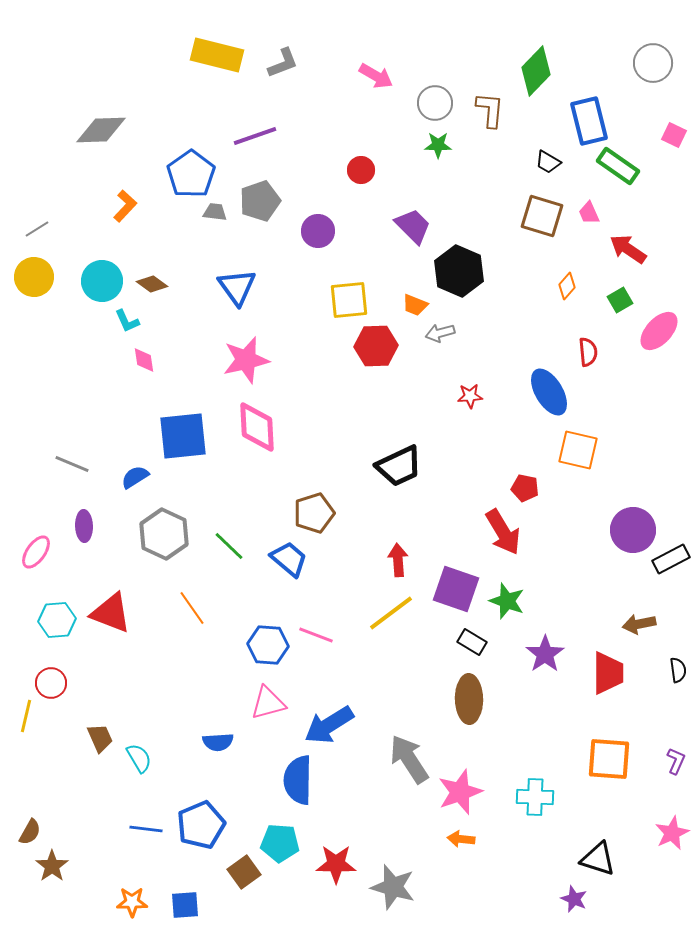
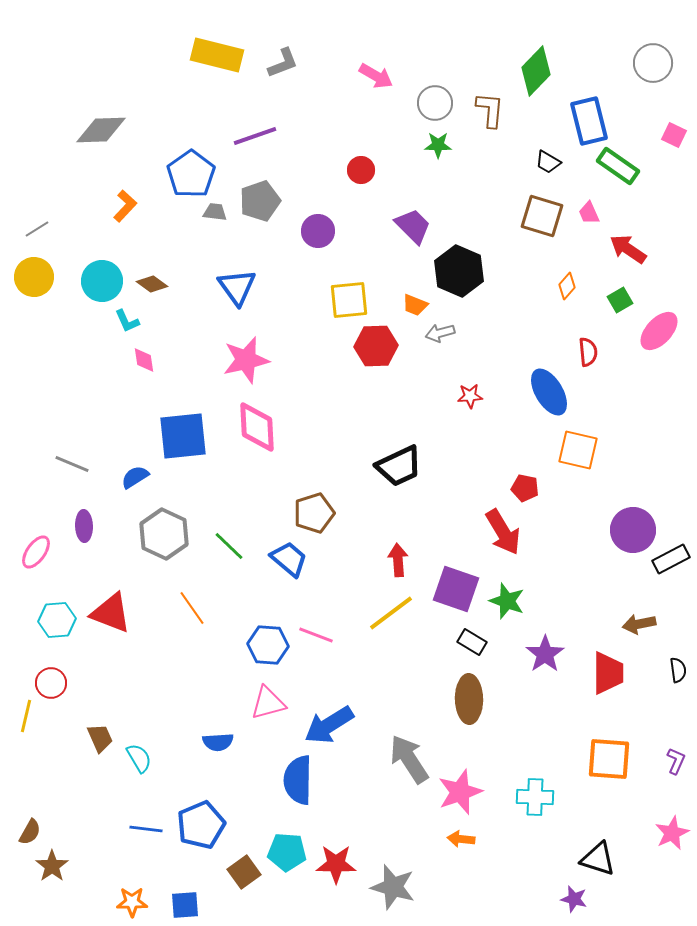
cyan pentagon at (280, 843): moved 7 px right, 9 px down
purple star at (574, 899): rotated 8 degrees counterclockwise
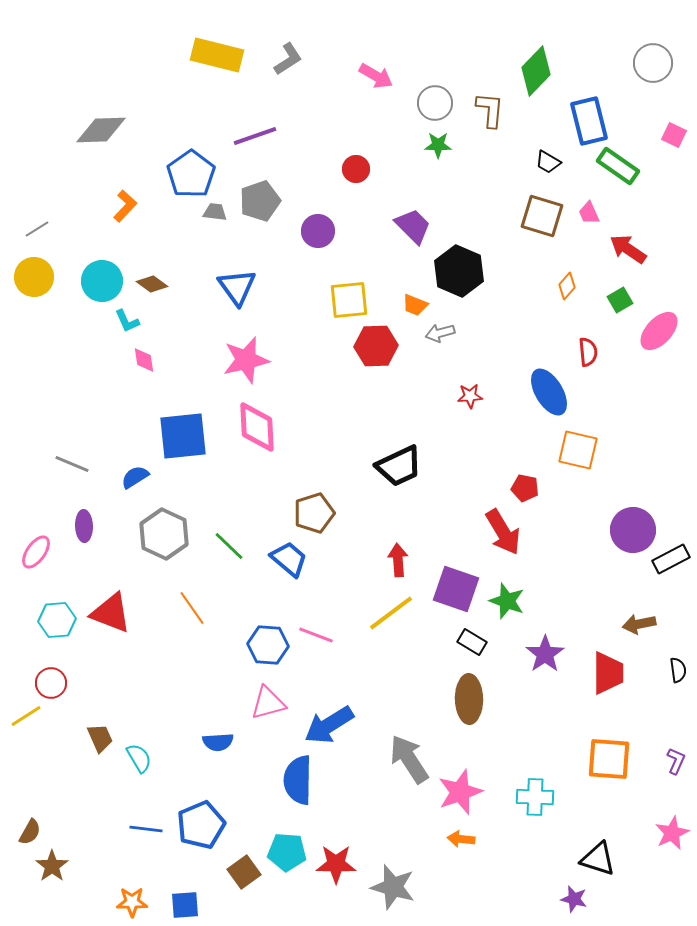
gray L-shape at (283, 63): moved 5 px right, 4 px up; rotated 12 degrees counterclockwise
red circle at (361, 170): moved 5 px left, 1 px up
yellow line at (26, 716): rotated 44 degrees clockwise
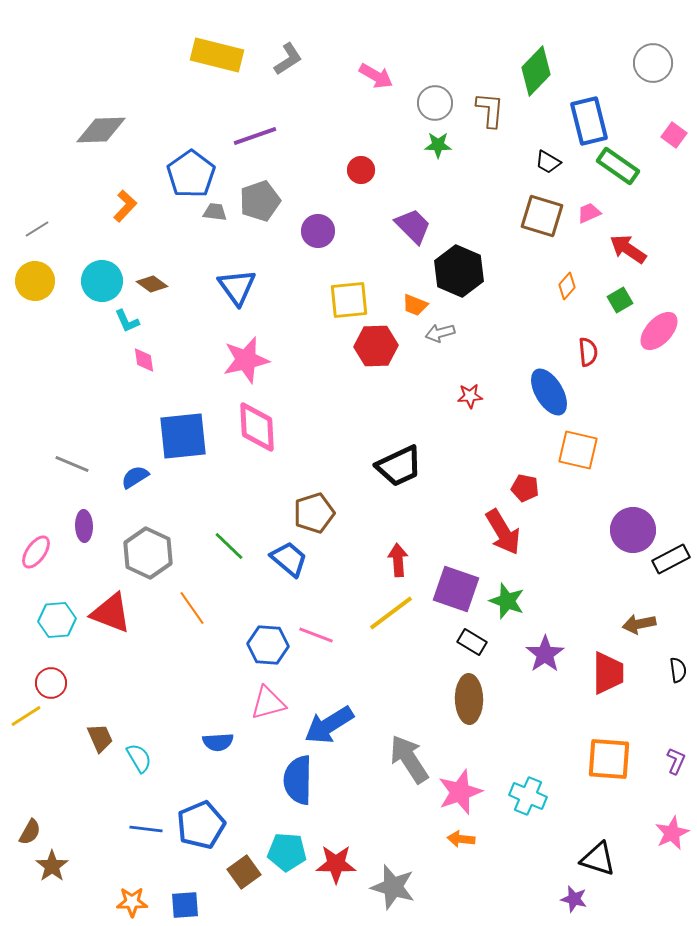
pink square at (674, 135): rotated 10 degrees clockwise
red circle at (356, 169): moved 5 px right, 1 px down
pink trapezoid at (589, 213): rotated 90 degrees clockwise
yellow circle at (34, 277): moved 1 px right, 4 px down
gray hexagon at (164, 534): moved 16 px left, 19 px down
cyan cross at (535, 797): moved 7 px left, 1 px up; rotated 21 degrees clockwise
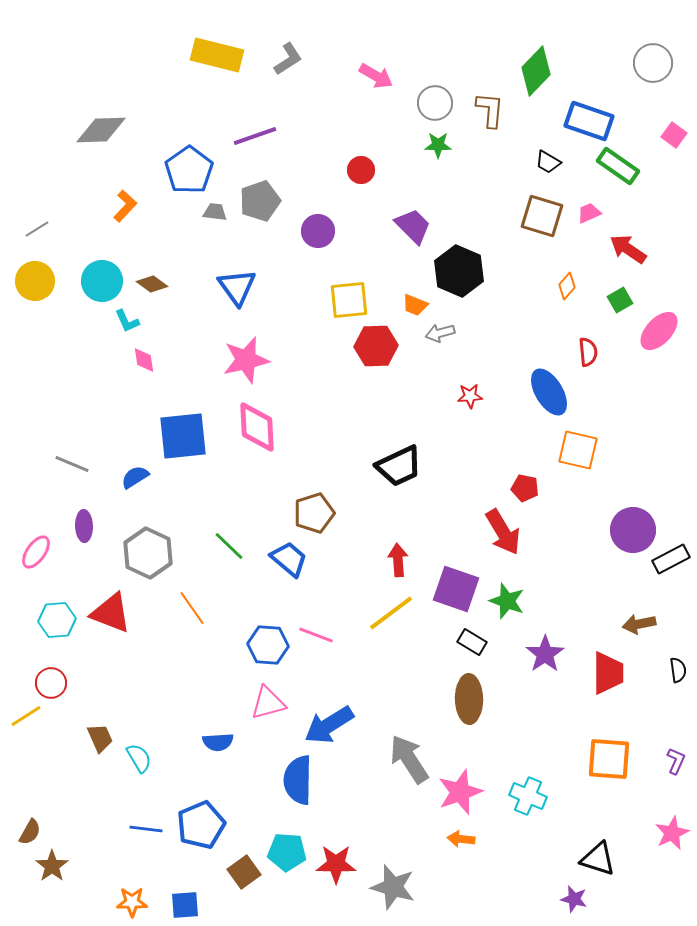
blue rectangle at (589, 121): rotated 57 degrees counterclockwise
blue pentagon at (191, 174): moved 2 px left, 4 px up
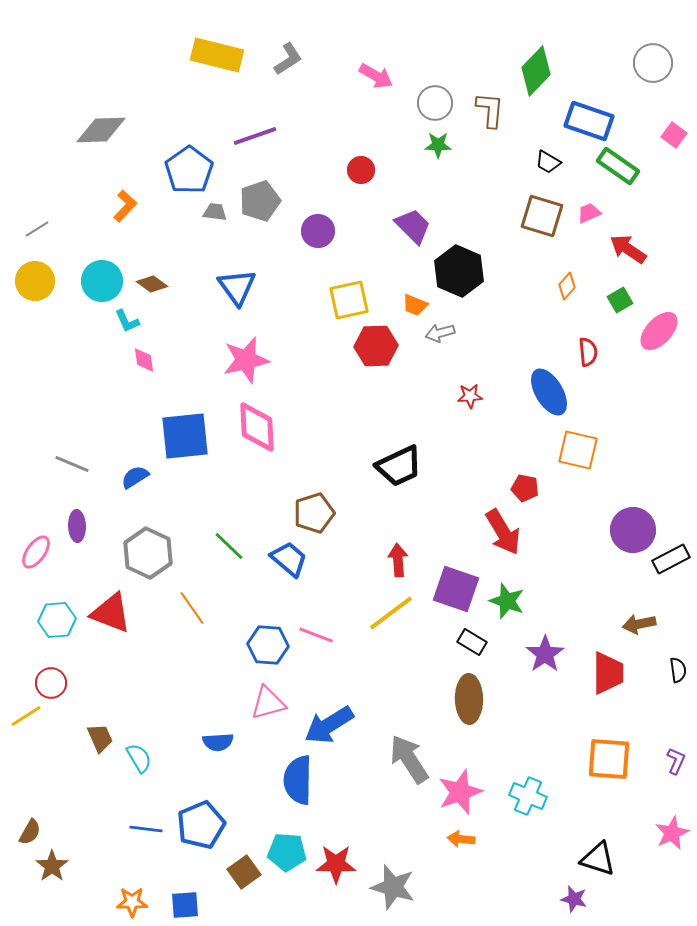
yellow square at (349, 300): rotated 6 degrees counterclockwise
blue square at (183, 436): moved 2 px right
purple ellipse at (84, 526): moved 7 px left
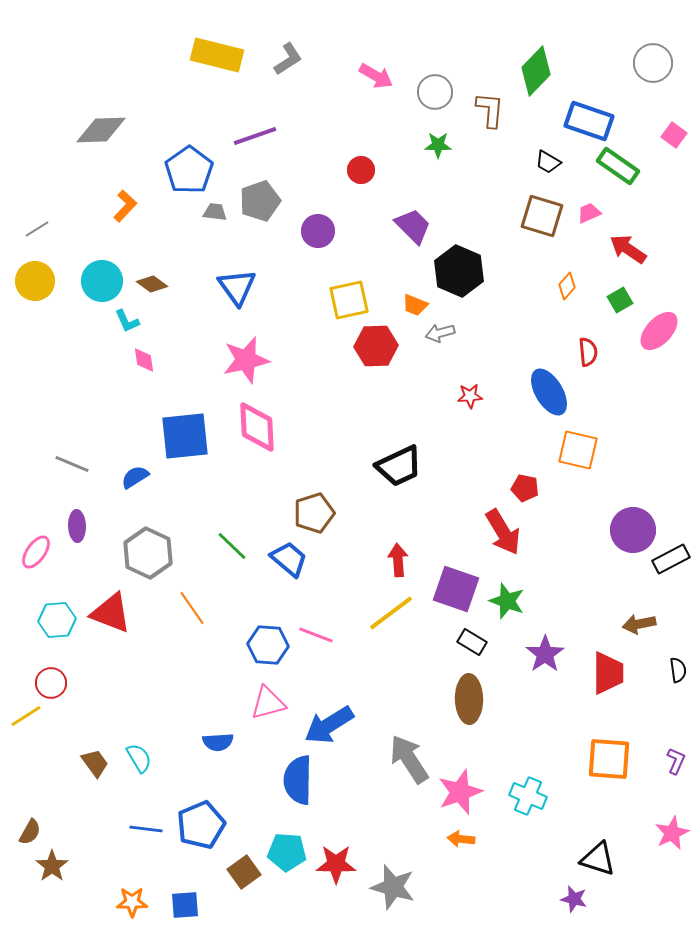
gray circle at (435, 103): moved 11 px up
green line at (229, 546): moved 3 px right
brown trapezoid at (100, 738): moved 5 px left, 25 px down; rotated 12 degrees counterclockwise
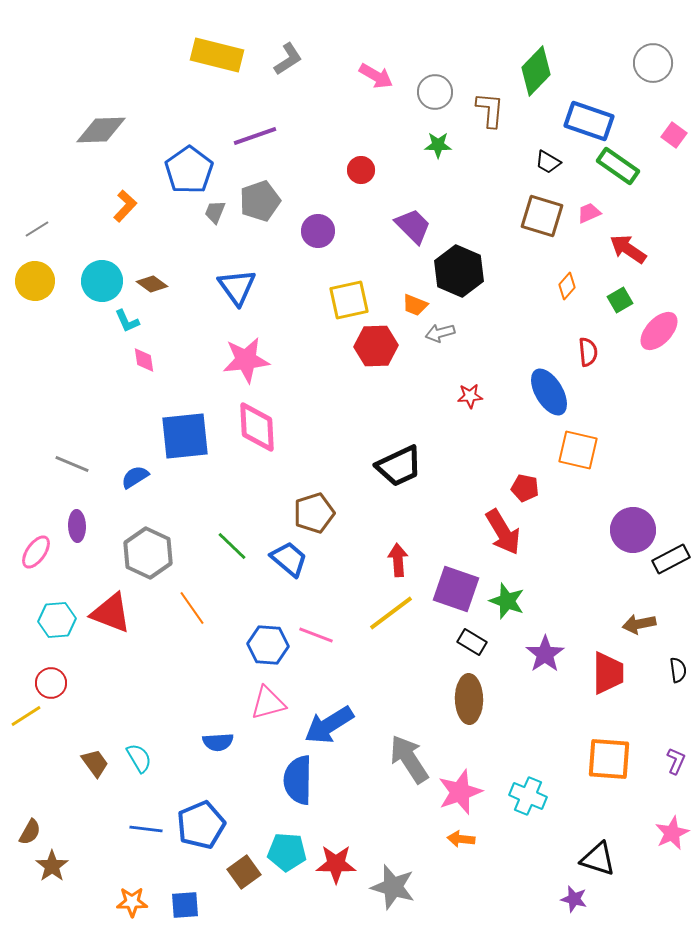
gray trapezoid at (215, 212): rotated 75 degrees counterclockwise
pink star at (246, 360): rotated 6 degrees clockwise
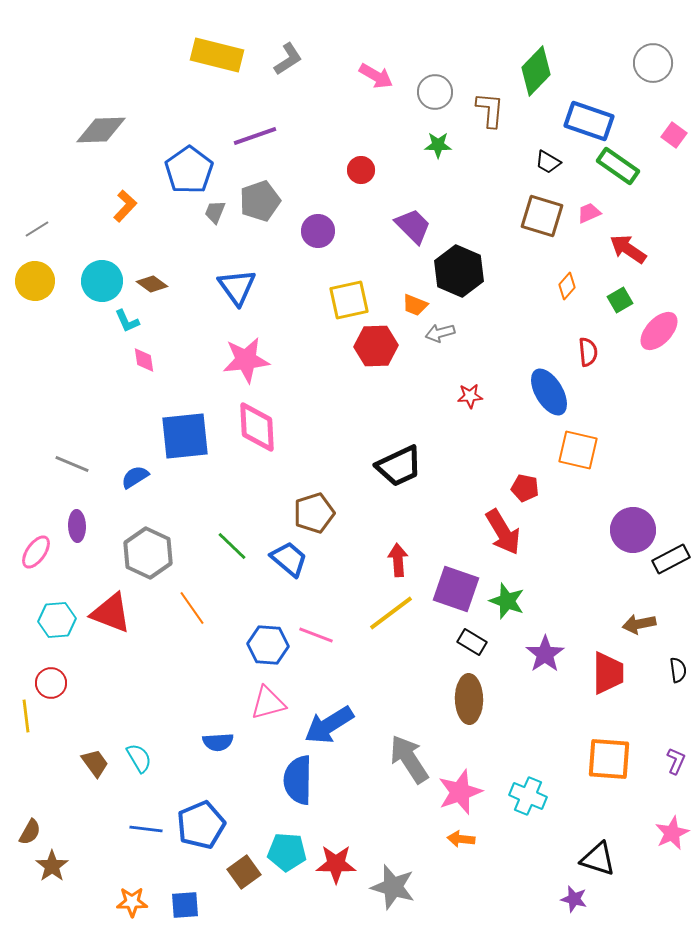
yellow line at (26, 716): rotated 64 degrees counterclockwise
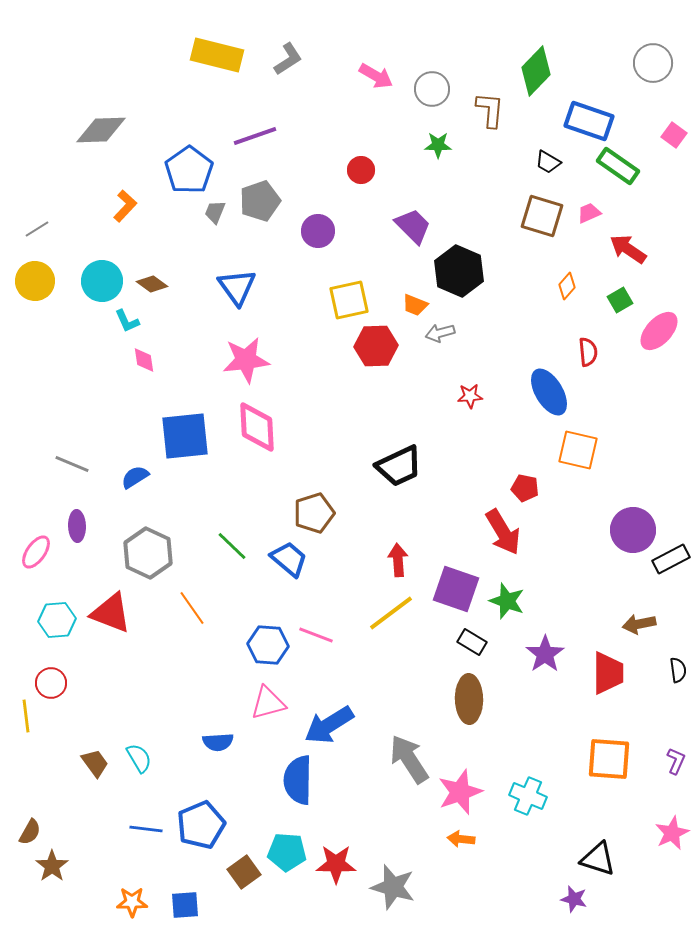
gray circle at (435, 92): moved 3 px left, 3 px up
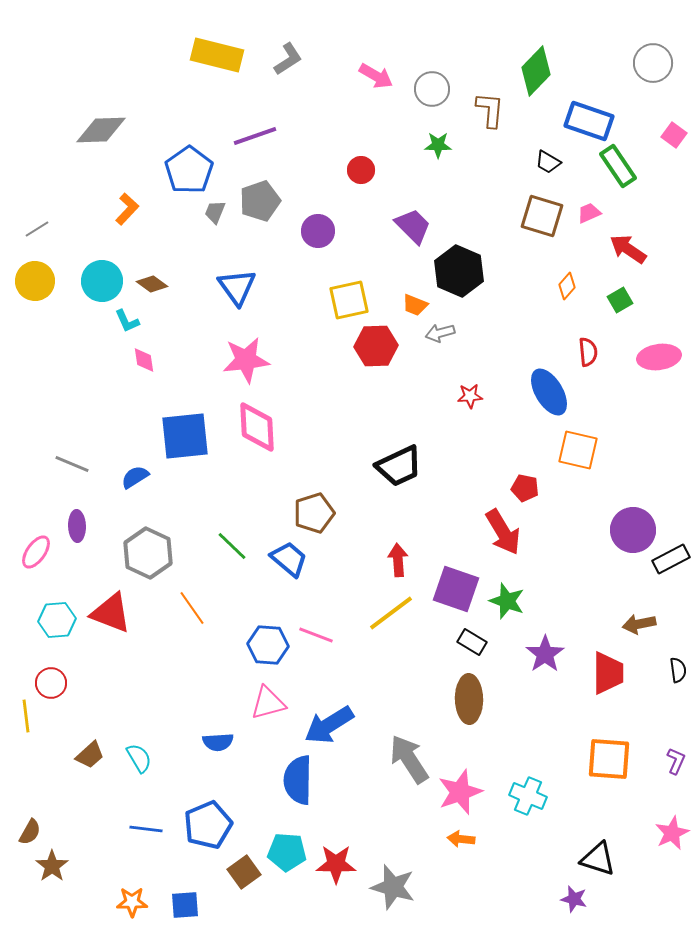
green rectangle at (618, 166): rotated 21 degrees clockwise
orange L-shape at (125, 206): moved 2 px right, 3 px down
pink ellipse at (659, 331): moved 26 px down; rotated 39 degrees clockwise
brown trapezoid at (95, 763): moved 5 px left, 8 px up; rotated 84 degrees clockwise
blue pentagon at (201, 825): moved 7 px right
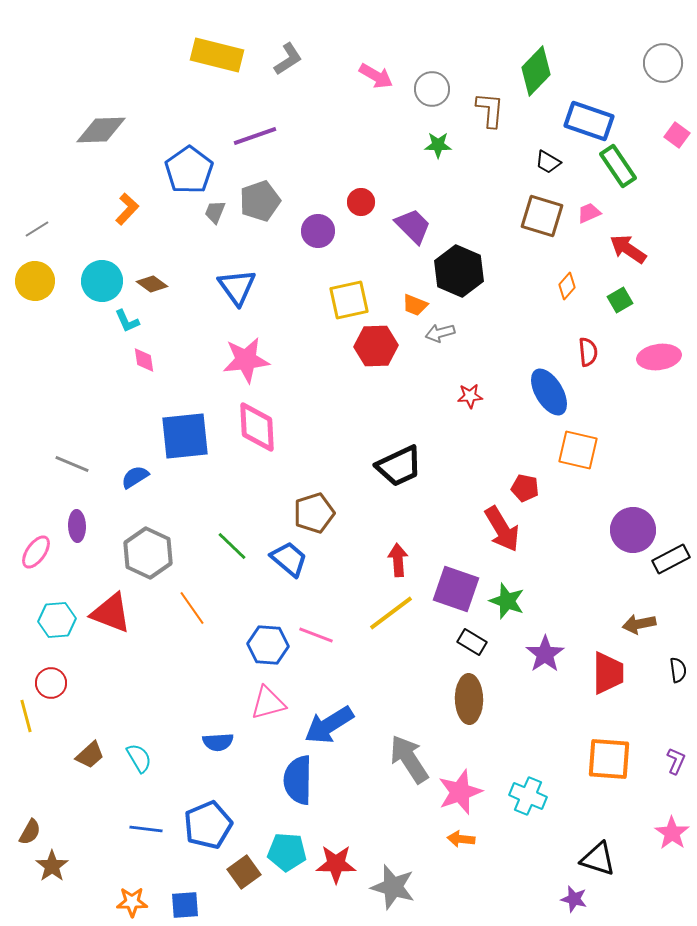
gray circle at (653, 63): moved 10 px right
pink square at (674, 135): moved 3 px right
red circle at (361, 170): moved 32 px down
red arrow at (503, 532): moved 1 px left, 3 px up
yellow line at (26, 716): rotated 8 degrees counterclockwise
pink star at (672, 833): rotated 12 degrees counterclockwise
